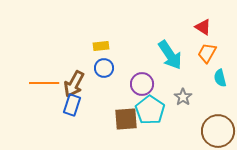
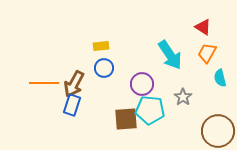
cyan pentagon: rotated 28 degrees counterclockwise
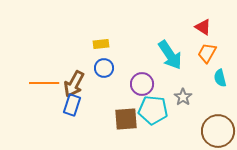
yellow rectangle: moved 2 px up
cyan pentagon: moved 3 px right
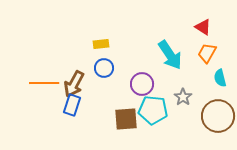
brown circle: moved 15 px up
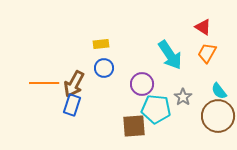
cyan semicircle: moved 1 px left, 13 px down; rotated 24 degrees counterclockwise
cyan pentagon: moved 3 px right, 1 px up
brown square: moved 8 px right, 7 px down
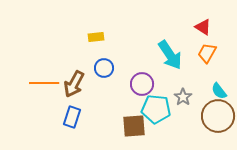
yellow rectangle: moved 5 px left, 7 px up
blue rectangle: moved 12 px down
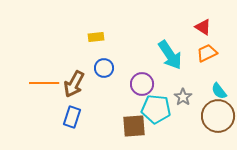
orange trapezoid: rotated 35 degrees clockwise
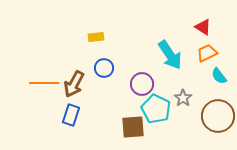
cyan semicircle: moved 15 px up
gray star: moved 1 px down
cyan pentagon: rotated 20 degrees clockwise
blue rectangle: moved 1 px left, 2 px up
brown square: moved 1 px left, 1 px down
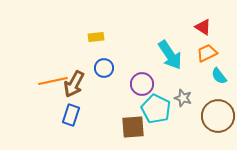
orange line: moved 9 px right, 2 px up; rotated 12 degrees counterclockwise
gray star: rotated 18 degrees counterclockwise
